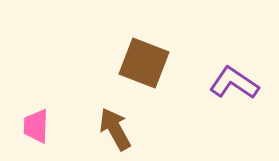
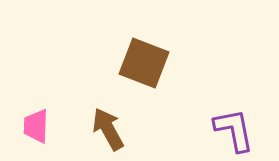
purple L-shape: moved 47 px down; rotated 45 degrees clockwise
brown arrow: moved 7 px left
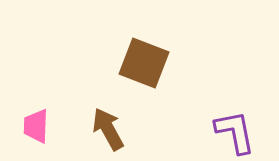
purple L-shape: moved 1 px right, 2 px down
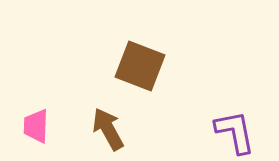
brown square: moved 4 px left, 3 px down
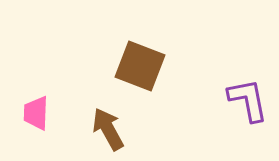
pink trapezoid: moved 13 px up
purple L-shape: moved 13 px right, 32 px up
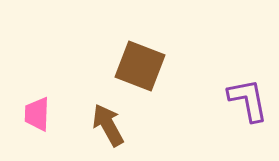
pink trapezoid: moved 1 px right, 1 px down
brown arrow: moved 4 px up
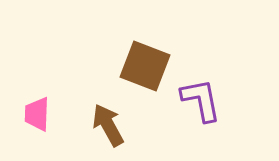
brown square: moved 5 px right
purple L-shape: moved 47 px left
